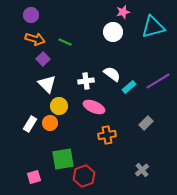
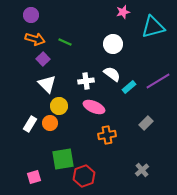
white circle: moved 12 px down
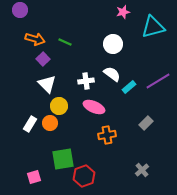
purple circle: moved 11 px left, 5 px up
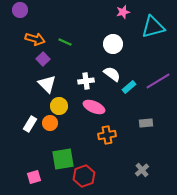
gray rectangle: rotated 40 degrees clockwise
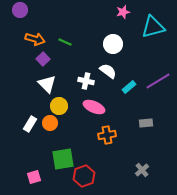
white semicircle: moved 4 px left, 3 px up
white cross: rotated 21 degrees clockwise
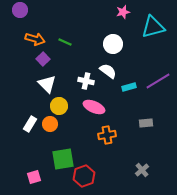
cyan rectangle: rotated 24 degrees clockwise
orange circle: moved 1 px down
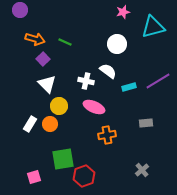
white circle: moved 4 px right
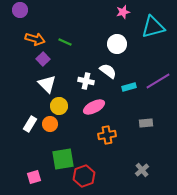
pink ellipse: rotated 50 degrees counterclockwise
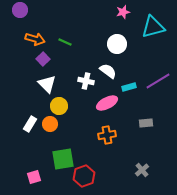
pink ellipse: moved 13 px right, 4 px up
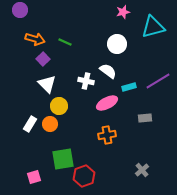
gray rectangle: moved 1 px left, 5 px up
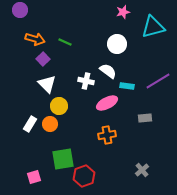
cyan rectangle: moved 2 px left, 1 px up; rotated 24 degrees clockwise
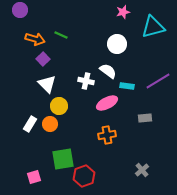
green line: moved 4 px left, 7 px up
